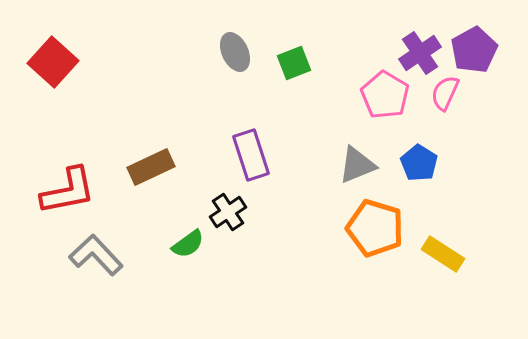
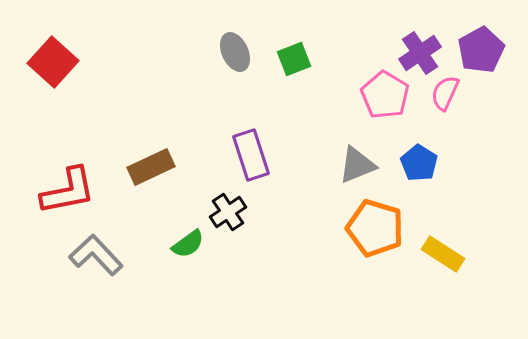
purple pentagon: moved 7 px right
green square: moved 4 px up
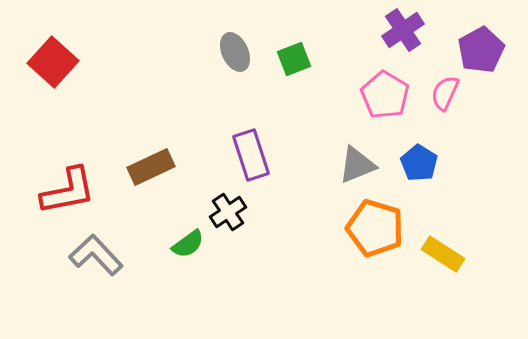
purple cross: moved 17 px left, 23 px up
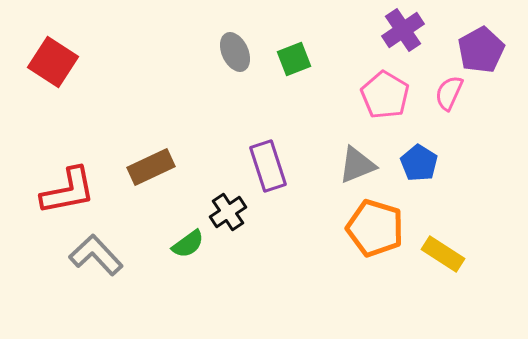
red square: rotated 9 degrees counterclockwise
pink semicircle: moved 4 px right
purple rectangle: moved 17 px right, 11 px down
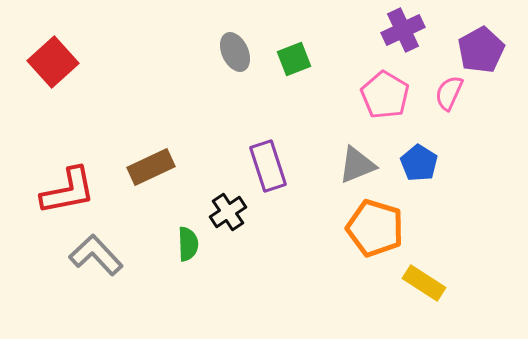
purple cross: rotated 9 degrees clockwise
red square: rotated 15 degrees clockwise
green semicircle: rotated 56 degrees counterclockwise
yellow rectangle: moved 19 px left, 29 px down
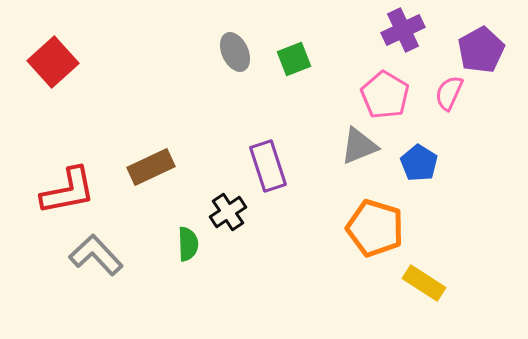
gray triangle: moved 2 px right, 19 px up
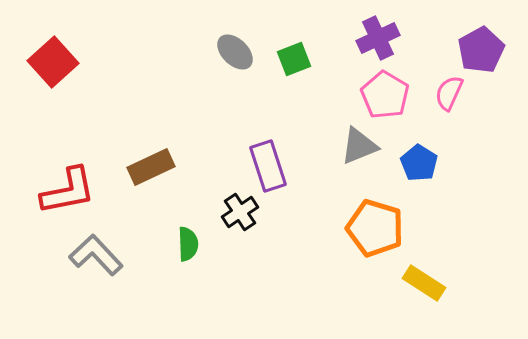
purple cross: moved 25 px left, 8 px down
gray ellipse: rotated 21 degrees counterclockwise
black cross: moved 12 px right
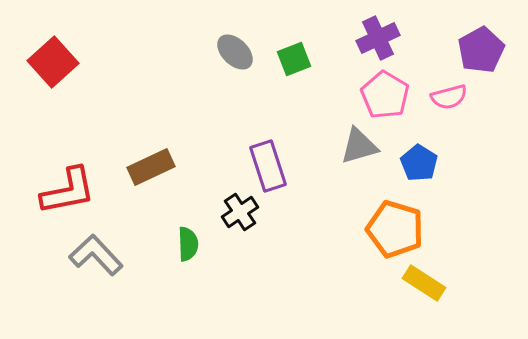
pink semicircle: moved 4 px down; rotated 129 degrees counterclockwise
gray triangle: rotated 6 degrees clockwise
orange pentagon: moved 20 px right, 1 px down
